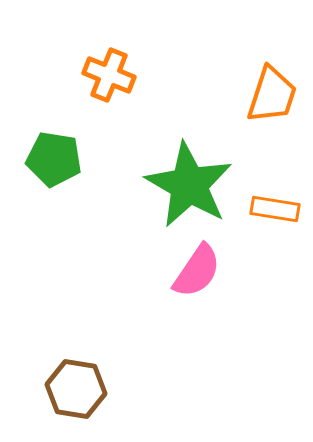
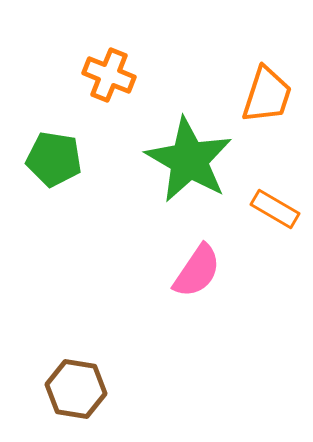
orange trapezoid: moved 5 px left
green star: moved 25 px up
orange rectangle: rotated 21 degrees clockwise
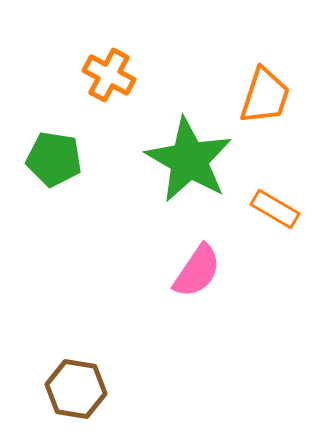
orange cross: rotated 6 degrees clockwise
orange trapezoid: moved 2 px left, 1 px down
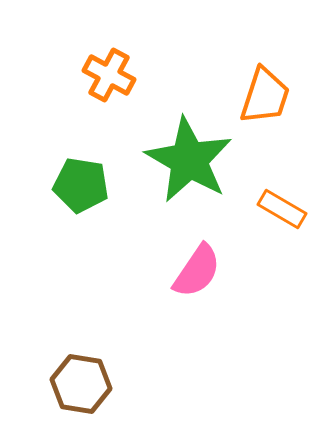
green pentagon: moved 27 px right, 26 px down
orange rectangle: moved 7 px right
brown hexagon: moved 5 px right, 5 px up
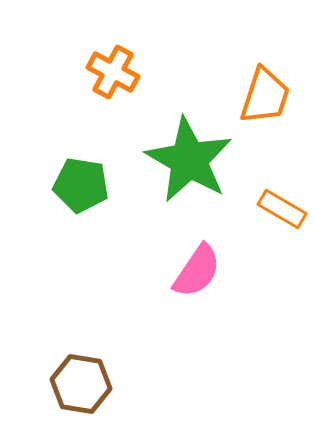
orange cross: moved 4 px right, 3 px up
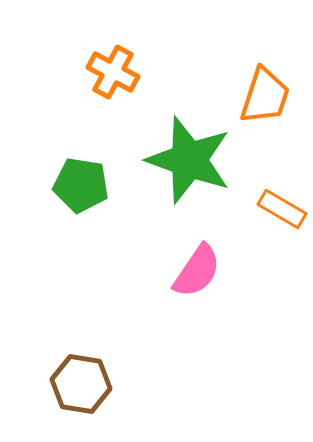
green star: rotated 10 degrees counterclockwise
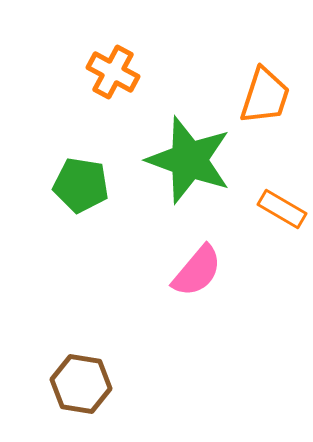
pink semicircle: rotated 6 degrees clockwise
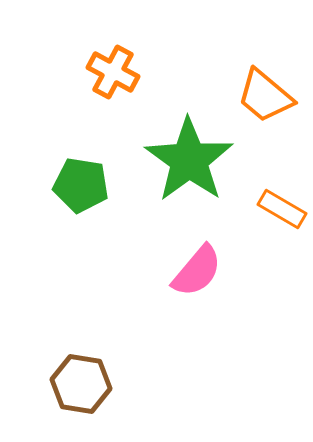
orange trapezoid: rotated 112 degrees clockwise
green star: rotated 16 degrees clockwise
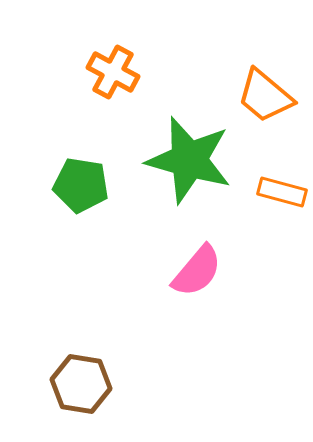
green star: rotated 20 degrees counterclockwise
orange rectangle: moved 17 px up; rotated 15 degrees counterclockwise
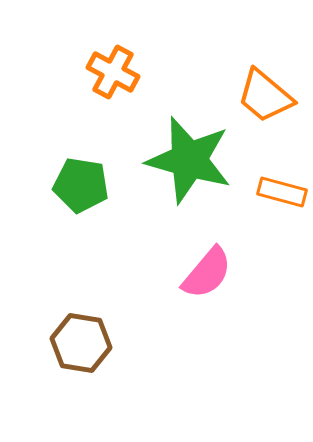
pink semicircle: moved 10 px right, 2 px down
brown hexagon: moved 41 px up
